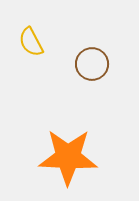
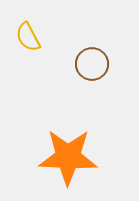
yellow semicircle: moved 3 px left, 5 px up
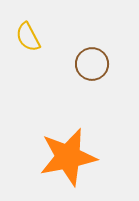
orange star: rotated 14 degrees counterclockwise
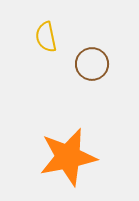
yellow semicircle: moved 18 px right; rotated 16 degrees clockwise
